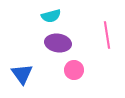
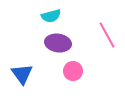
pink line: rotated 20 degrees counterclockwise
pink circle: moved 1 px left, 1 px down
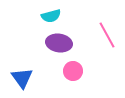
purple ellipse: moved 1 px right
blue triangle: moved 4 px down
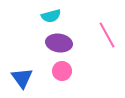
pink circle: moved 11 px left
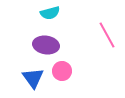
cyan semicircle: moved 1 px left, 3 px up
purple ellipse: moved 13 px left, 2 px down
blue triangle: moved 11 px right
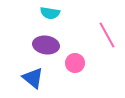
cyan semicircle: rotated 24 degrees clockwise
pink circle: moved 13 px right, 8 px up
blue triangle: rotated 15 degrees counterclockwise
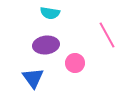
purple ellipse: rotated 15 degrees counterclockwise
blue triangle: rotated 15 degrees clockwise
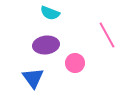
cyan semicircle: rotated 12 degrees clockwise
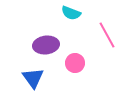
cyan semicircle: moved 21 px right
